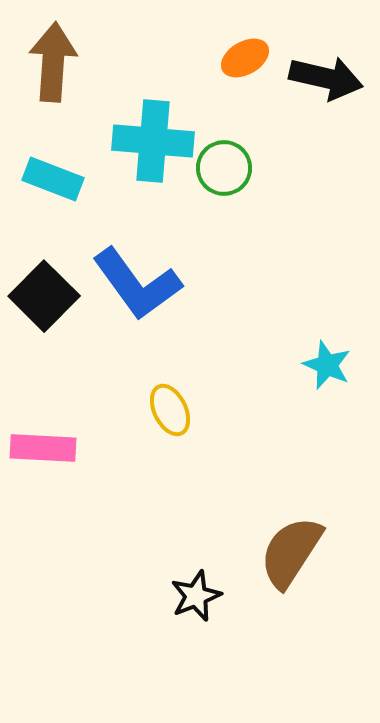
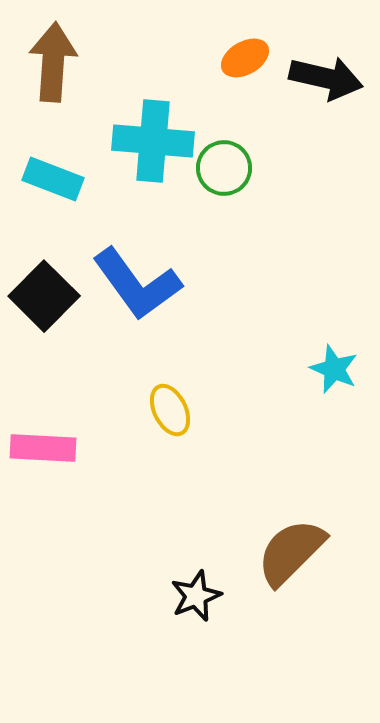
cyan star: moved 7 px right, 4 px down
brown semicircle: rotated 12 degrees clockwise
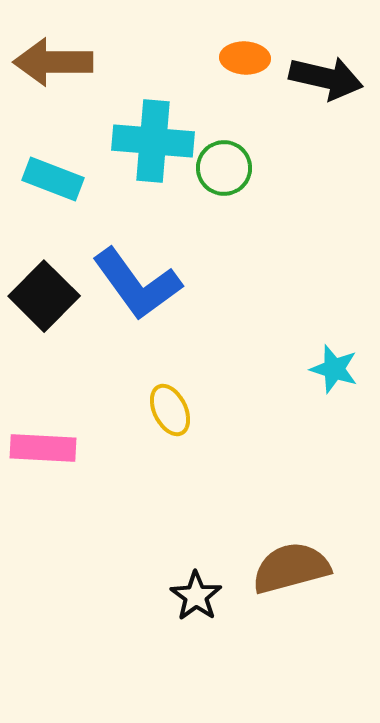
orange ellipse: rotated 33 degrees clockwise
brown arrow: rotated 94 degrees counterclockwise
cyan star: rotated 6 degrees counterclockwise
brown semicircle: moved 16 px down; rotated 30 degrees clockwise
black star: rotated 15 degrees counterclockwise
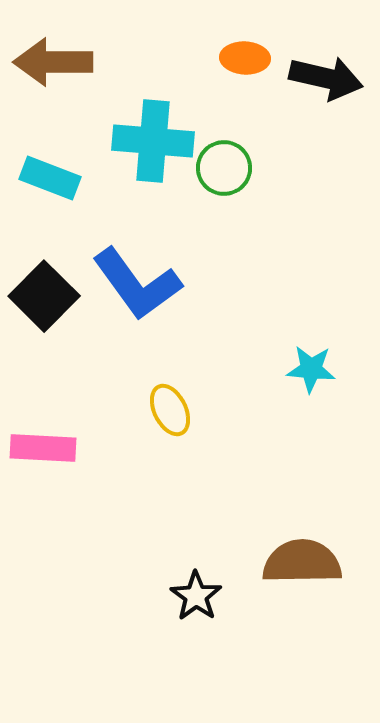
cyan rectangle: moved 3 px left, 1 px up
cyan star: moved 23 px left; rotated 12 degrees counterclockwise
brown semicircle: moved 11 px right, 6 px up; rotated 14 degrees clockwise
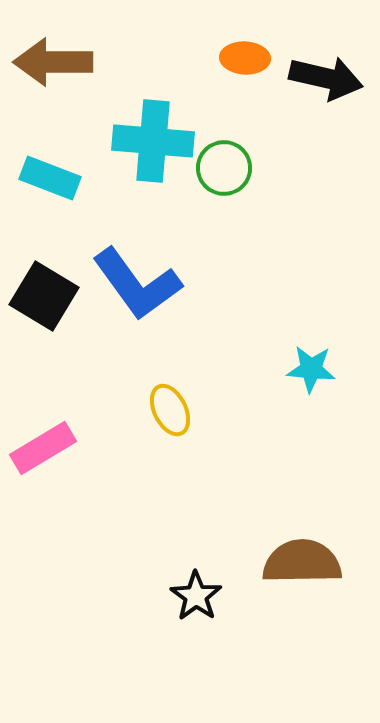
black square: rotated 14 degrees counterclockwise
pink rectangle: rotated 34 degrees counterclockwise
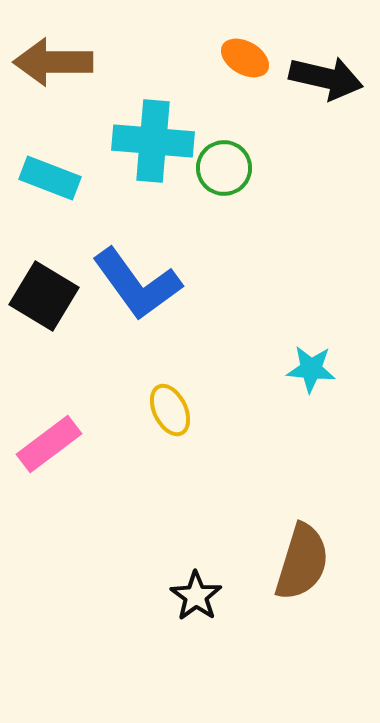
orange ellipse: rotated 27 degrees clockwise
pink rectangle: moved 6 px right, 4 px up; rotated 6 degrees counterclockwise
brown semicircle: rotated 108 degrees clockwise
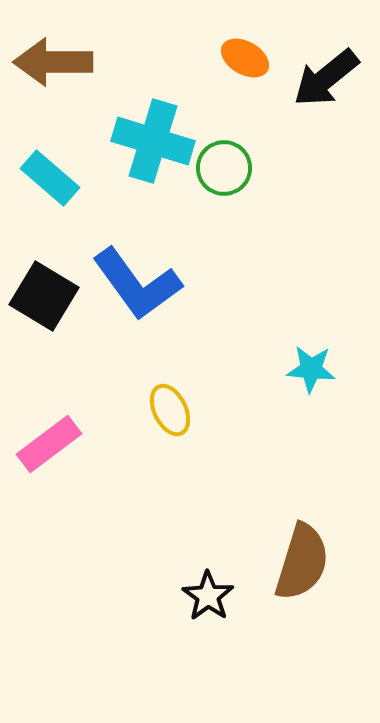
black arrow: rotated 128 degrees clockwise
cyan cross: rotated 12 degrees clockwise
cyan rectangle: rotated 20 degrees clockwise
black star: moved 12 px right
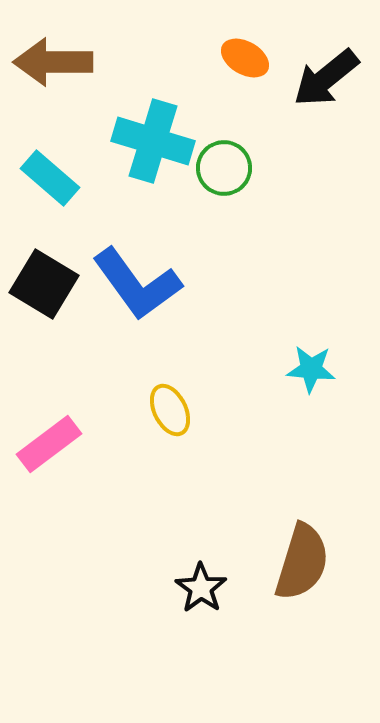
black square: moved 12 px up
black star: moved 7 px left, 8 px up
